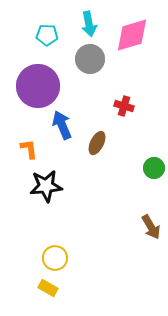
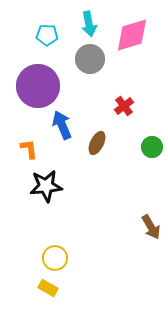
red cross: rotated 36 degrees clockwise
green circle: moved 2 px left, 21 px up
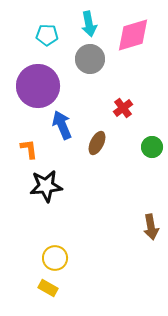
pink diamond: moved 1 px right
red cross: moved 1 px left, 2 px down
brown arrow: rotated 20 degrees clockwise
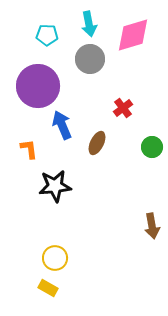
black star: moved 9 px right
brown arrow: moved 1 px right, 1 px up
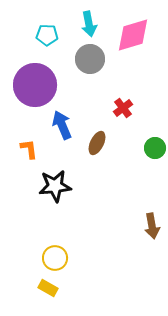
purple circle: moved 3 px left, 1 px up
green circle: moved 3 px right, 1 px down
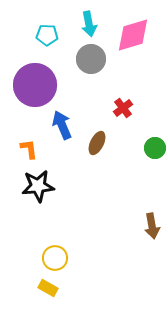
gray circle: moved 1 px right
black star: moved 17 px left
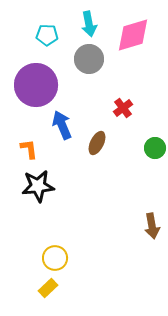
gray circle: moved 2 px left
purple circle: moved 1 px right
yellow rectangle: rotated 72 degrees counterclockwise
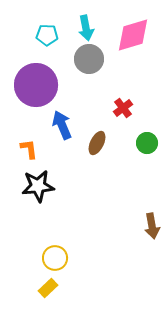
cyan arrow: moved 3 px left, 4 px down
green circle: moved 8 px left, 5 px up
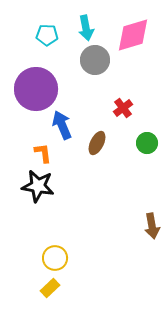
gray circle: moved 6 px right, 1 px down
purple circle: moved 4 px down
orange L-shape: moved 14 px right, 4 px down
black star: rotated 16 degrees clockwise
yellow rectangle: moved 2 px right
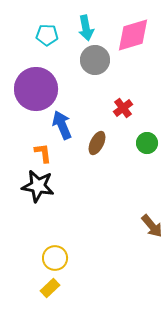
brown arrow: rotated 30 degrees counterclockwise
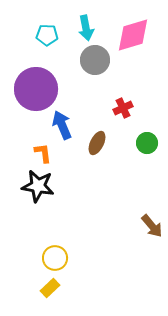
red cross: rotated 12 degrees clockwise
